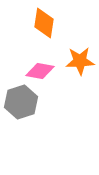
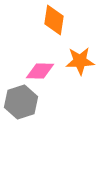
orange diamond: moved 10 px right, 3 px up
pink diamond: rotated 8 degrees counterclockwise
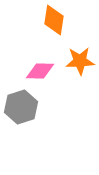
gray hexagon: moved 5 px down
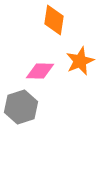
orange star: rotated 20 degrees counterclockwise
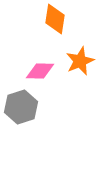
orange diamond: moved 1 px right, 1 px up
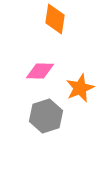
orange star: moved 27 px down
gray hexagon: moved 25 px right, 9 px down
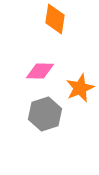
gray hexagon: moved 1 px left, 2 px up
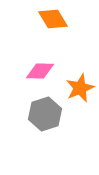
orange diamond: moved 2 px left; rotated 40 degrees counterclockwise
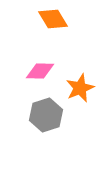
gray hexagon: moved 1 px right, 1 px down
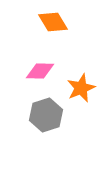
orange diamond: moved 3 px down
orange star: moved 1 px right
